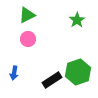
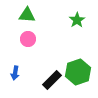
green triangle: rotated 30 degrees clockwise
blue arrow: moved 1 px right
black rectangle: rotated 12 degrees counterclockwise
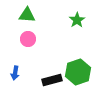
black rectangle: rotated 30 degrees clockwise
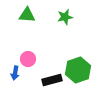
green star: moved 12 px left, 3 px up; rotated 21 degrees clockwise
pink circle: moved 20 px down
green hexagon: moved 2 px up
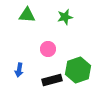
pink circle: moved 20 px right, 10 px up
blue arrow: moved 4 px right, 3 px up
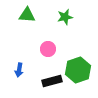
black rectangle: moved 1 px down
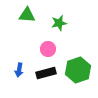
green star: moved 6 px left, 6 px down
black rectangle: moved 6 px left, 8 px up
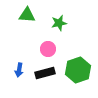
black rectangle: moved 1 px left
